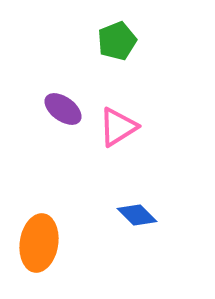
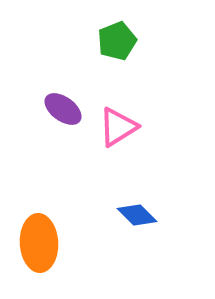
orange ellipse: rotated 12 degrees counterclockwise
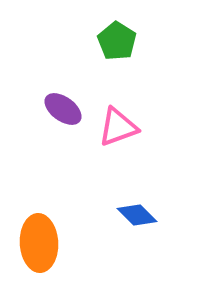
green pentagon: rotated 18 degrees counterclockwise
pink triangle: rotated 12 degrees clockwise
